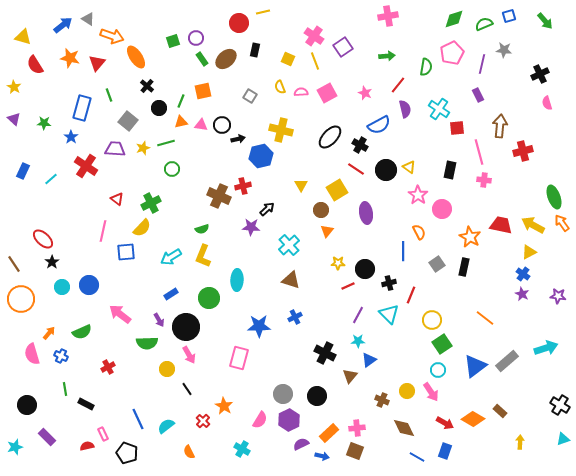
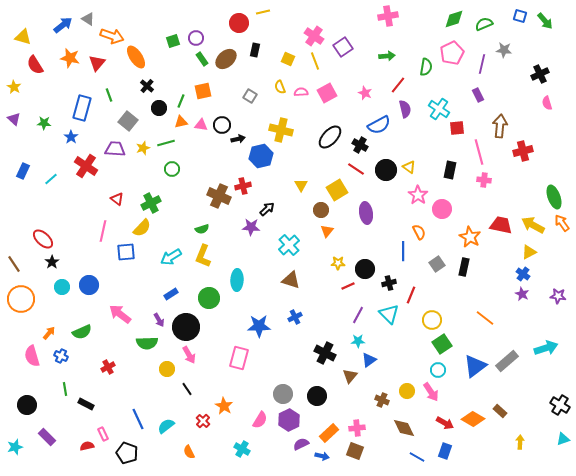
blue square at (509, 16): moved 11 px right; rotated 32 degrees clockwise
pink semicircle at (32, 354): moved 2 px down
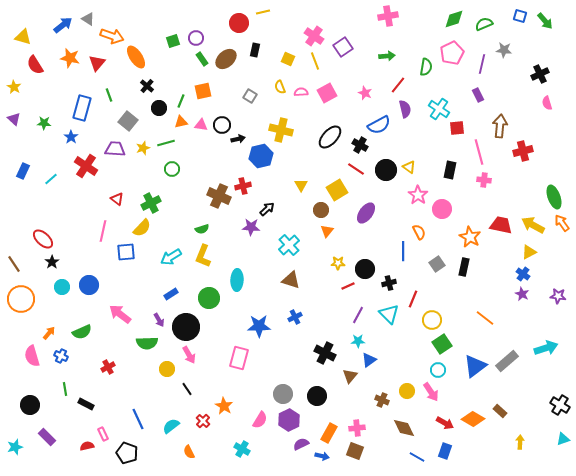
purple ellipse at (366, 213): rotated 45 degrees clockwise
red line at (411, 295): moved 2 px right, 4 px down
black circle at (27, 405): moved 3 px right
cyan semicircle at (166, 426): moved 5 px right
orange rectangle at (329, 433): rotated 18 degrees counterclockwise
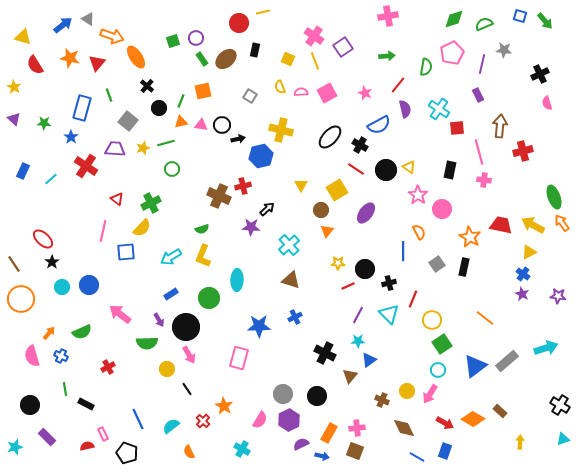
pink arrow at (431, 392): moved 1 px left, 2 px down; rotated 66 degrees clockwise
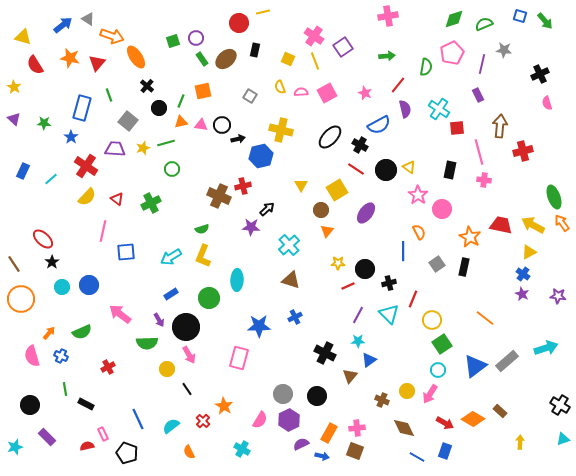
yellow semicircle at (142, 228): moved 55 px left, 31 px up
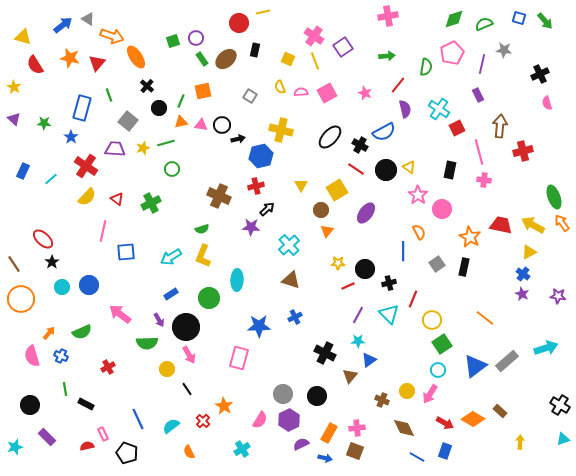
blue square at (520, 16): moved 1 px left, 2 px down
blue semicircle at (379, 125): moved 5 px right, 7 px down
red square at (457, 128): rotated 21 degrees counterclockwise
red cross at (243, 186): moved 13 px right
cyan cross at (242, 449): rotated 28 degrees clockwise
blue arrow at (322, 456): moved 3 px right, 2 px down
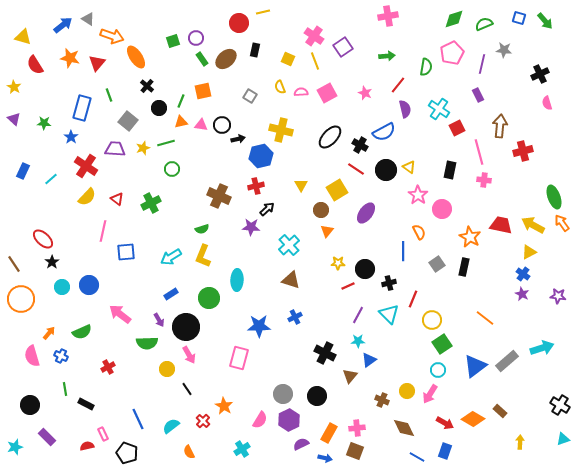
cyan arrow at (546, 348): moved 4 px left
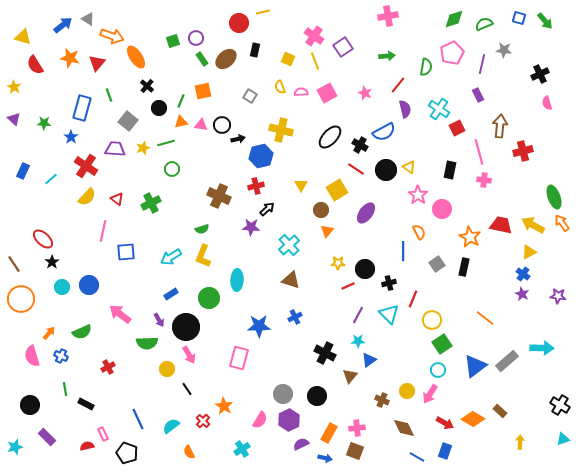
cyan arrow at (542, 348): rotated 20 degrees clockwise
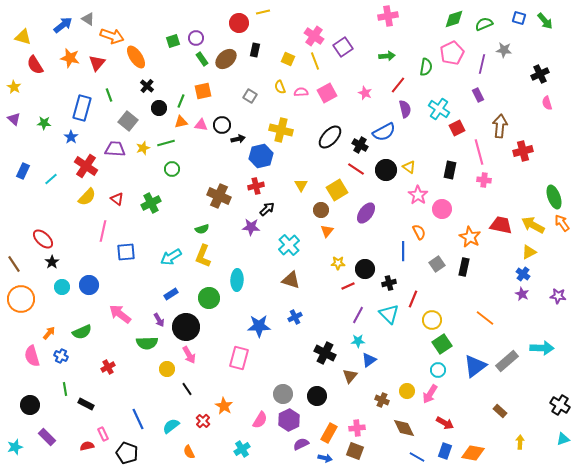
orange diamond at (473, 419): moved 34 px down; rotated 20 degrees counterclockwise
